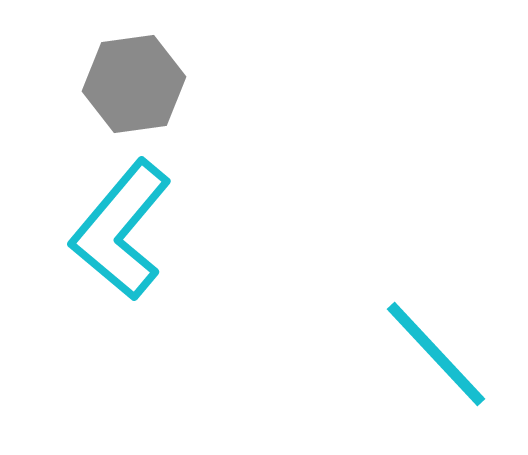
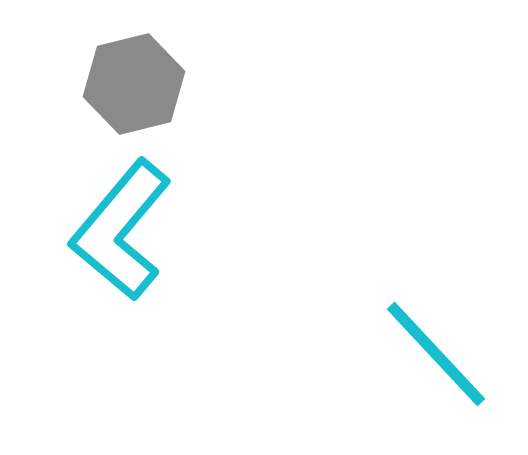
gray hexagon: rotated 6 degrees counterclockwise
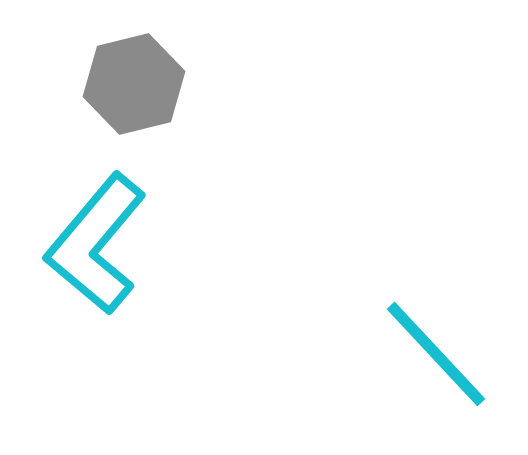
cyan L-shape: moved 25 px left, 14 px down
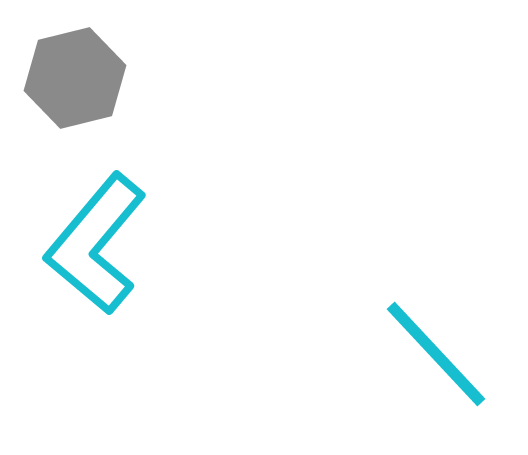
gray hexagon: moved 59 px left, 6 px up
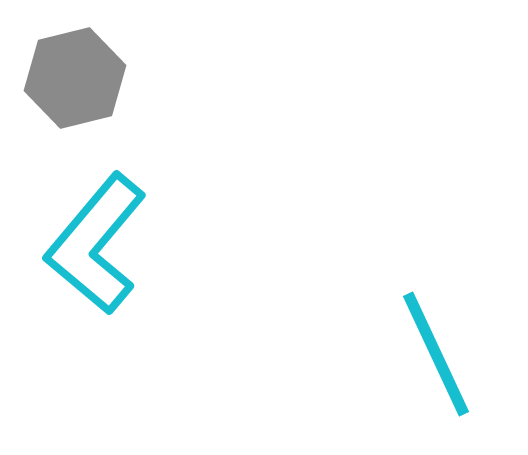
cyan line: rotated 18 degrees clockwise
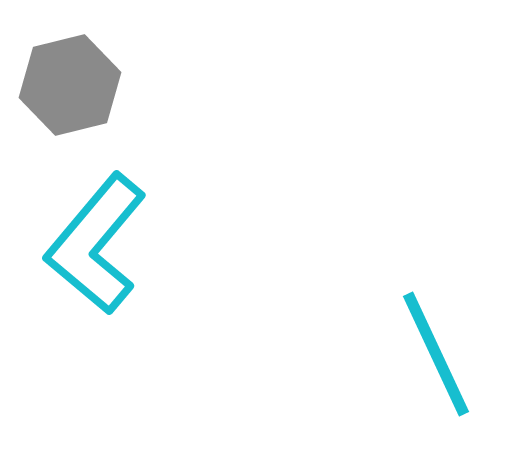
gray hexagon: moved 5 px left, 7 px down
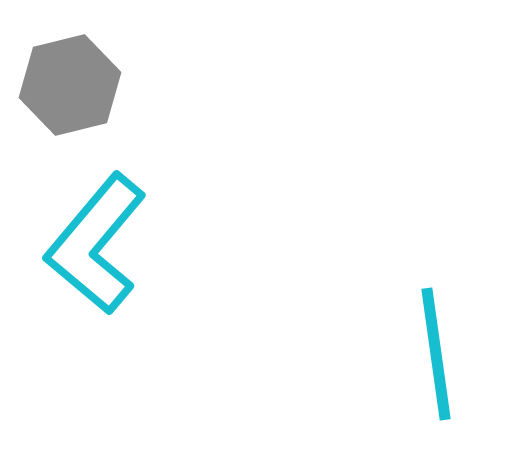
cyan line: rotated 17 degrees clockwise
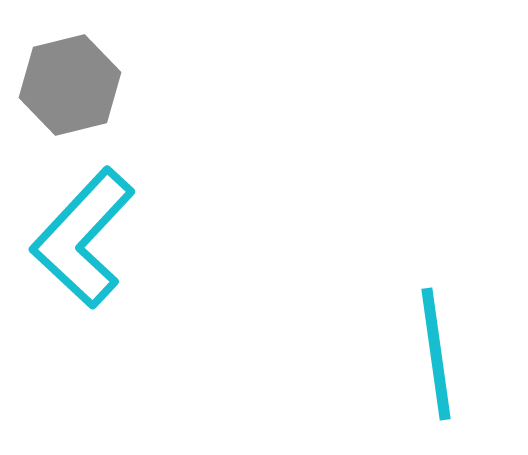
cyan L-shape: moved 13 px left, 6 px up; rotated 3 degrees clockwise
